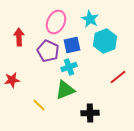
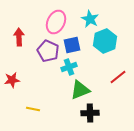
green triangle: moved 15 px right
yellow line: moved 6 px left, 4 px down; rotated 32 degrees counterclockwise
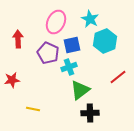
red arrow: moved 1 px left, 2 px down
purple pentagon: moved 2 px down
green triangle: rotated 15 degrees counterclockwise
